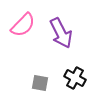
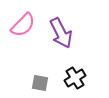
black cross: rotated 30 degrees clockwise
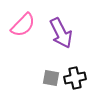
black cross: rotated 20 degrees clockwise
gray square: moved 11 px right, 5 px up
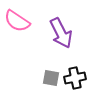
pink semicircle: moved 6 px left, 4 px up; rotated 80 degrees clockwise
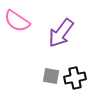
purple arrow: rotated 64 degrees clockwise
gray square: moved 2 px up
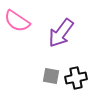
black cross: moved 1 px right
